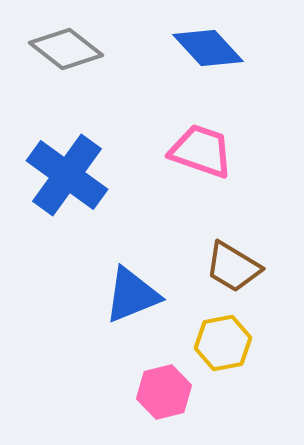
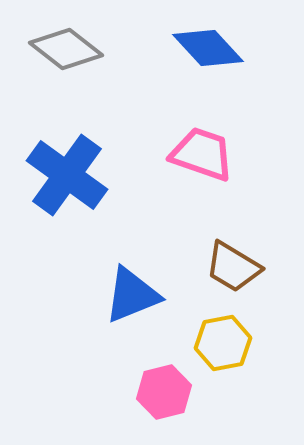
pink trapezoid: moved 1 px right, 3 px down
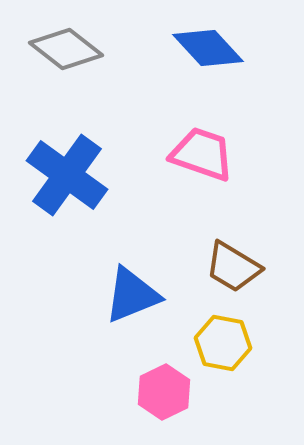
yellow hexagon: rotated 22 degrees clockwise
pink hexagon: rotated 12 degrees counterclockwise
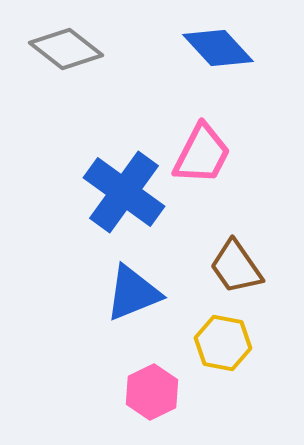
blue diamond: moved 10 px right
pink trapezoid: rotated 98 degrees clockwise
blue cross: moved 57 px right, 17 px down
brown trapezoid: moved 3 px right; rotated 24 degrees clockwise
blue triangle: moved 1 px right, 2 px up
pink hexagon: moved 12 px left
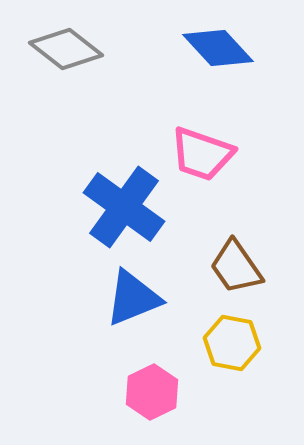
pink trapezoid: rotated 82 degrees clockwise
blue cross: moved 15 px down
blue triangle: moved 5 px down
yellow hexagon: moved 9 px right
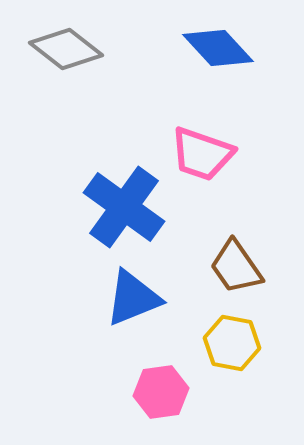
pink hexagon: moved 9 px right; rotated 18 degrees clockwise
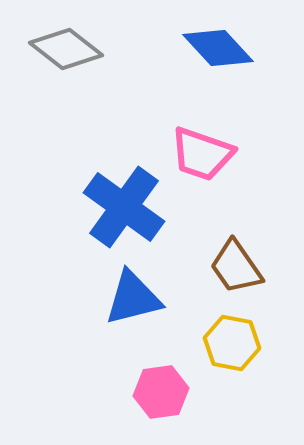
blue triangle: rotated 8 degrees clockwise
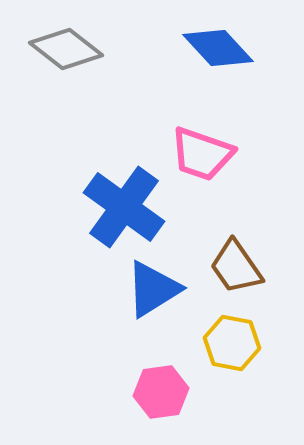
blue triangle: moved 20 px right, 9 px up; rotated 18 degrees counterclockwise
